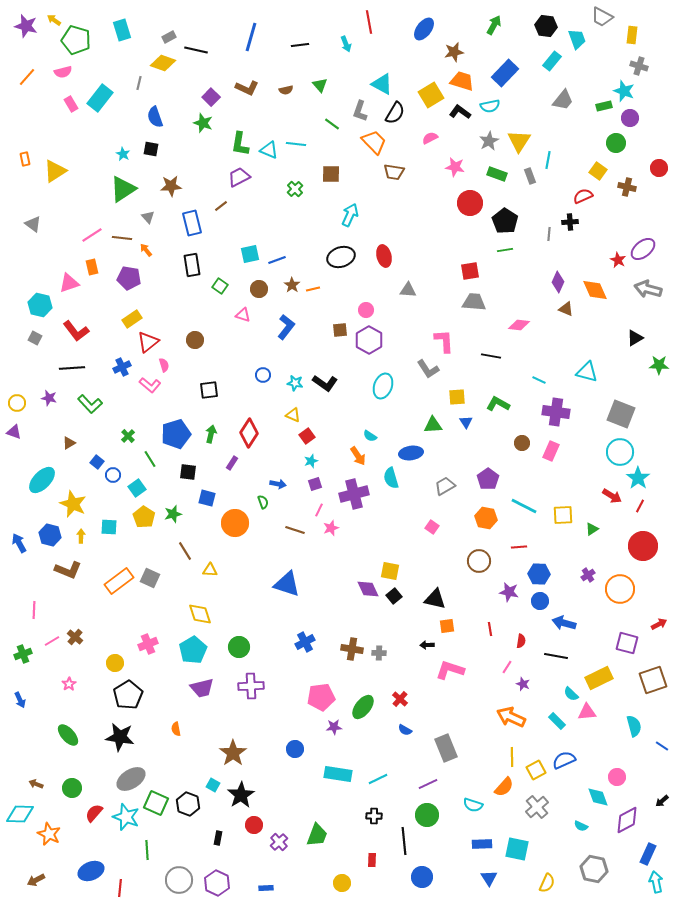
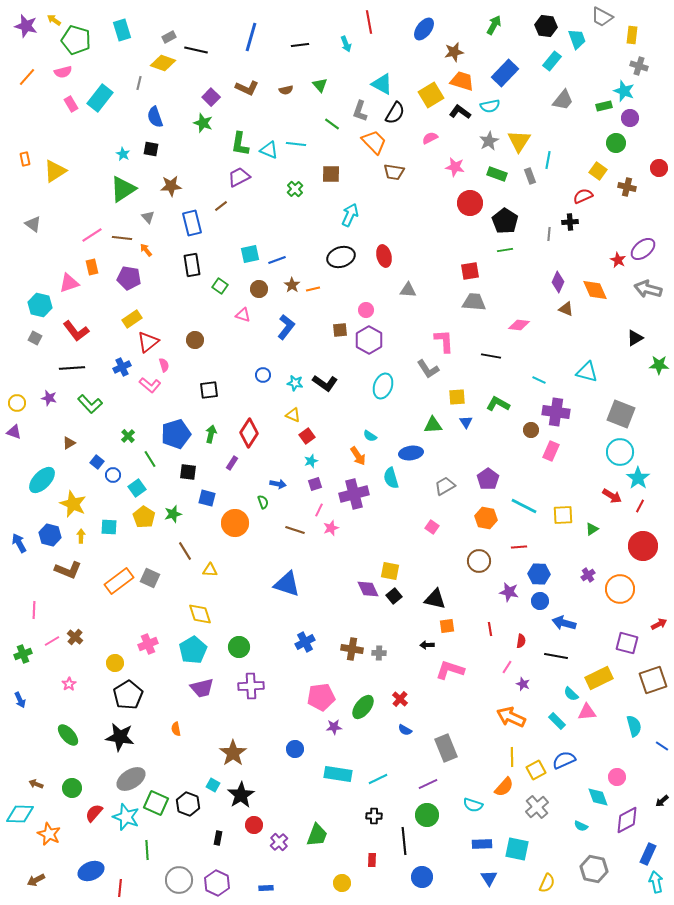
brown circle at (522, 443): moved 9 px right, 13 px up
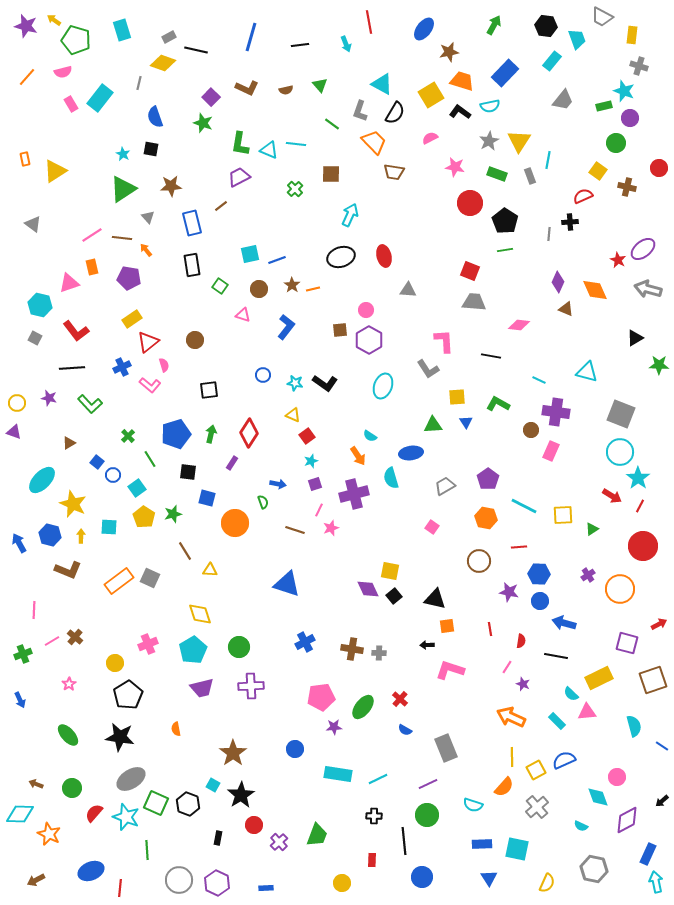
brown star at (454, 52): moved 5 px left
red square at (470, 271): rotated 30 degrees clockwise
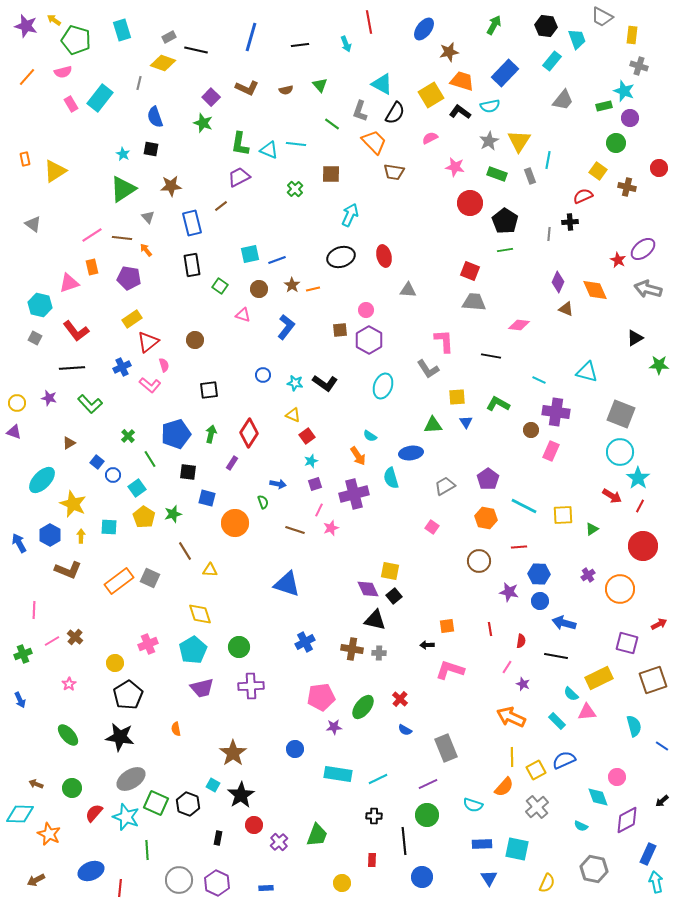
blue hexagon at (50, 535): rotated 15 degrees clockwise
black triangle at (435, 599): moved 60 px left, 21 px down
